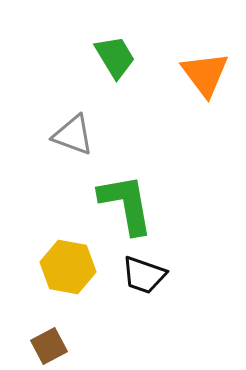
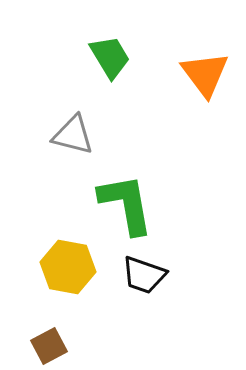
green trapezoid: moved 5 px left
gray triangle: rotated 6 degrees counterclockwise
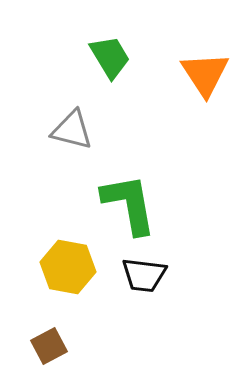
orange triangle: rotated 4 degrees clockwise
gray triangle: moved 1 px left, 5 px up
green L-shape: moved 3 px right
black trapezoid: rotated 12 degrees counterclockwise
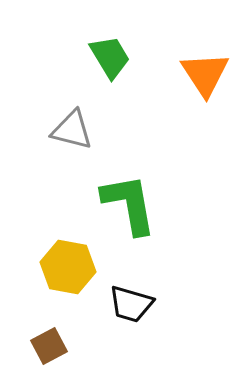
black trapezoid: moved 13 px left, 29 px down; rotated 9 degrees clockwise
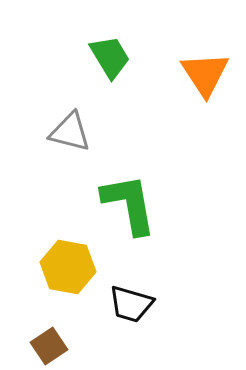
gray triangle: moved 2 px left, 2 px down
brown square: rotated 6 degrees counterclockwise
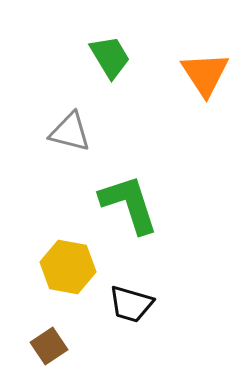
green L-shape: rotated 8 degrees counterclockwise
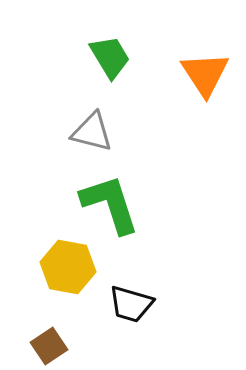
gray triangle: moved 22 px right
green L-shape: moved 19 px left
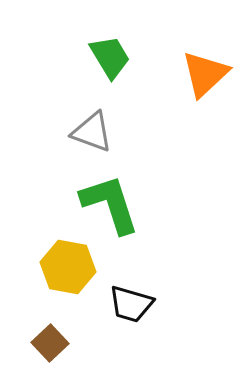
orange triangle: rotated 20 degrees clockwise
gray triangle: rotated 6 degrees clockwise
brown square: moved 1 px right, 3 px up; rotated 9 degrees counterclockwise
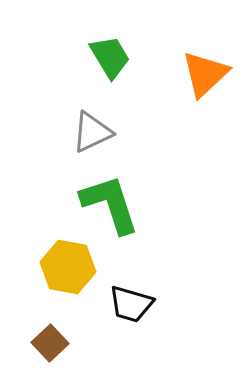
gray triangle: rotated 45 degrees counterclockwise
